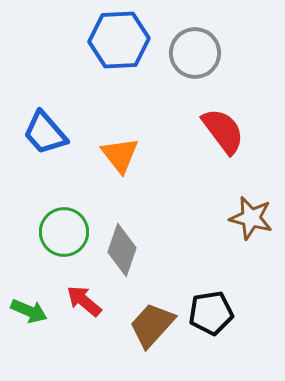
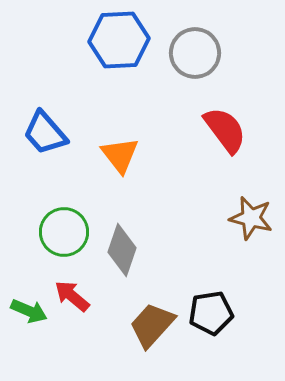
red semicircle: moved 2 px right, 1 px up
red arrow: moved 12 px left, 5 px up
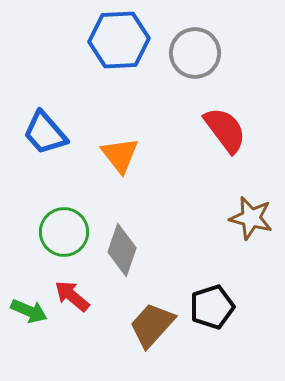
black pentagon: moved 1 px right, 6 px up; rotated 9 degrees counterclockwise
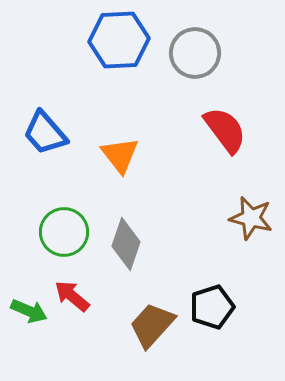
gray diamond: moved 4 px right, 6 px up
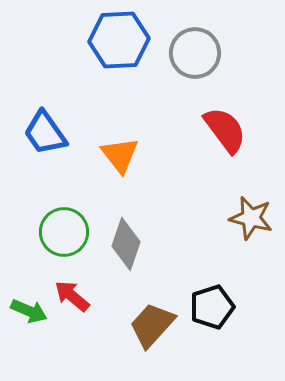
blue trapezoid: rotated 6 degrees clockwise
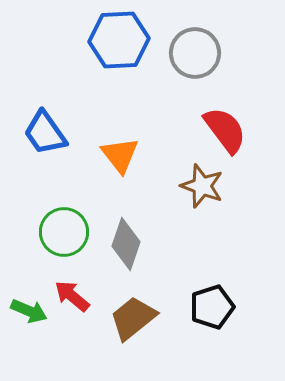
brown star: moved 49 px left, 32 px up; rotated 6 degrees clockwise
brown trapezoid: moved 19 px left, 7 px up; rotated 9 degrees clockwise
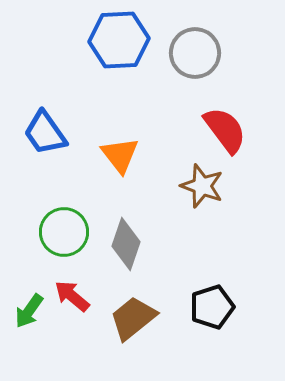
green arrow: rotated 102 degrees clockwise
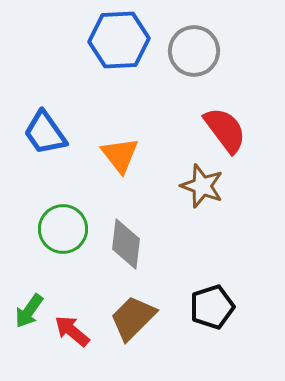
gray circle: moved 1 px left, 2 px up
green circle: moved 1 px left, 3 px up
gray diamond: rotated 12 degrees counterclockwise
red arrow: moved 35 px down
brown trapezoid: rotated 6 degrees counterclockwise
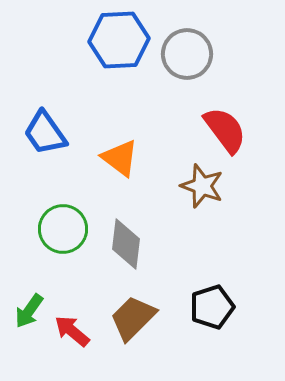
gray circle: moved 7 px left, 3 px down
orange triangle: moved 3 px down; rotated 15 degrees counterclockwise
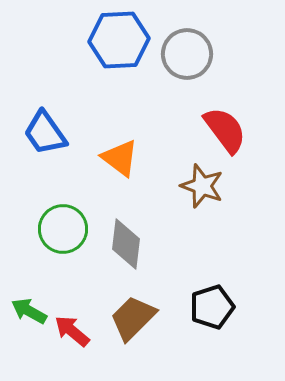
green arrow: rotated 84 degrees clockwise
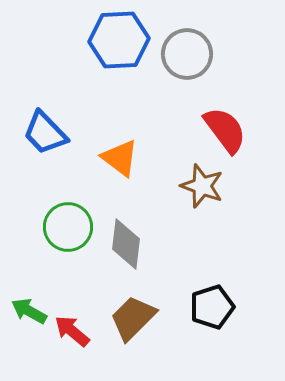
blue trapezoid: rotated 9 degrees counterclockwise
green circle: moved 5 px right, 2 px up
